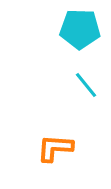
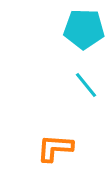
cyan pentagon: moved 4 px right
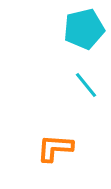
cyan pentagon: rotated 15 degrees counterclockwise
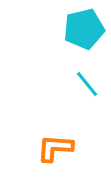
cyan line: moved 1 px right, 1 px up
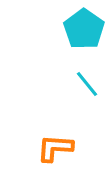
cyan pentagon: rotated 24 degrees counterclockwise
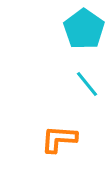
orange L-shape: moved 4 px right, 9 px up
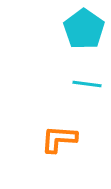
cyan line: rotated 44 degrees counterclockwise
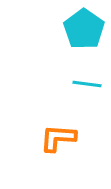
orange L-shape: moved 1 px left, 1 px up
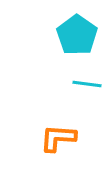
cyan pentagon: moved 7 px left, 6 px down
